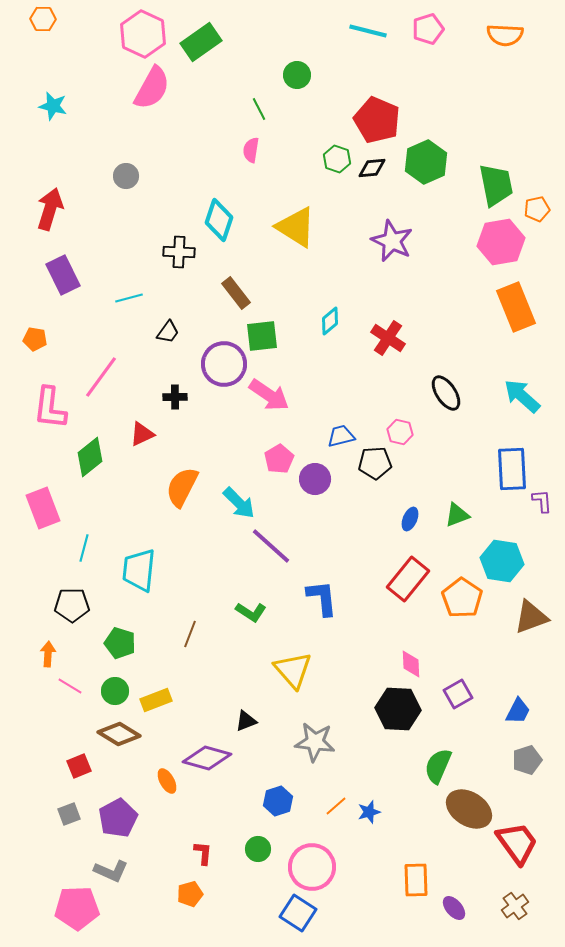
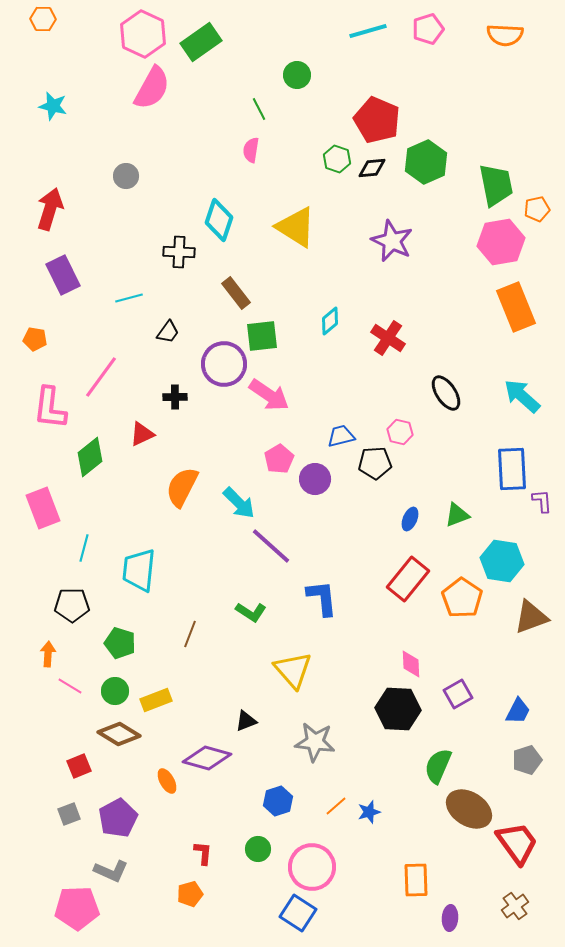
cyan line at (368, 31): rotated 30 degrees counterclockwise
purple ellipse at (454, 908): moved 4 px left, 10 px down; rotated 45 degrees clockwise
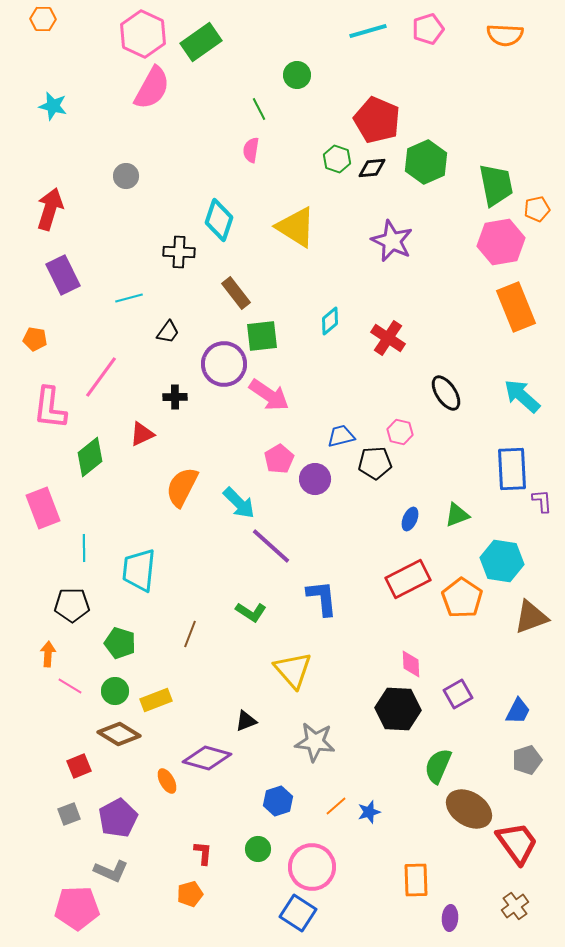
cyan line at (84, 548): rotated 16 degrees counterclockwise
red rectangle at (408, 579): rotated 24 degrees clockwise
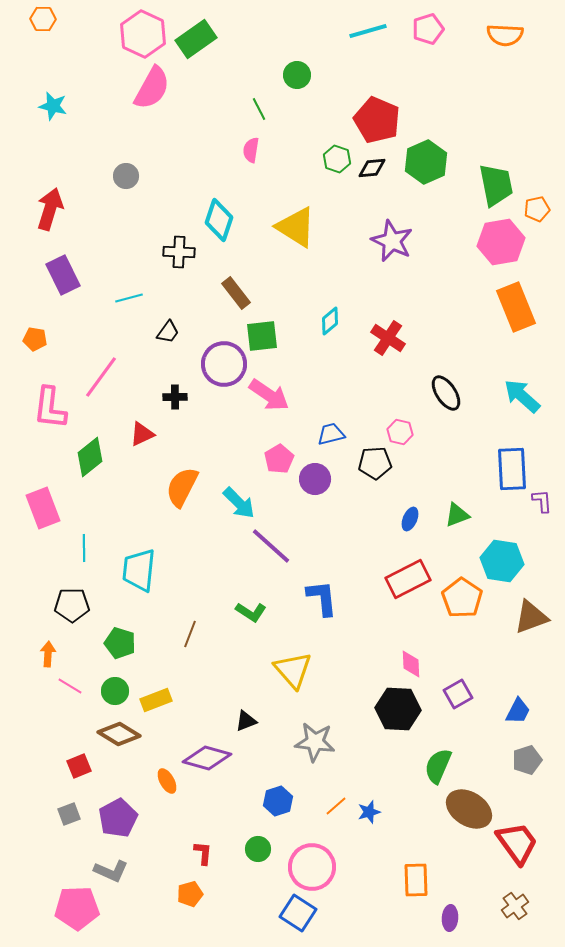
green rectangle at (201, 42): moved 5 px left, 3 px up
blue trapezoid at (341, 436): moved 10 px left, 2 px up
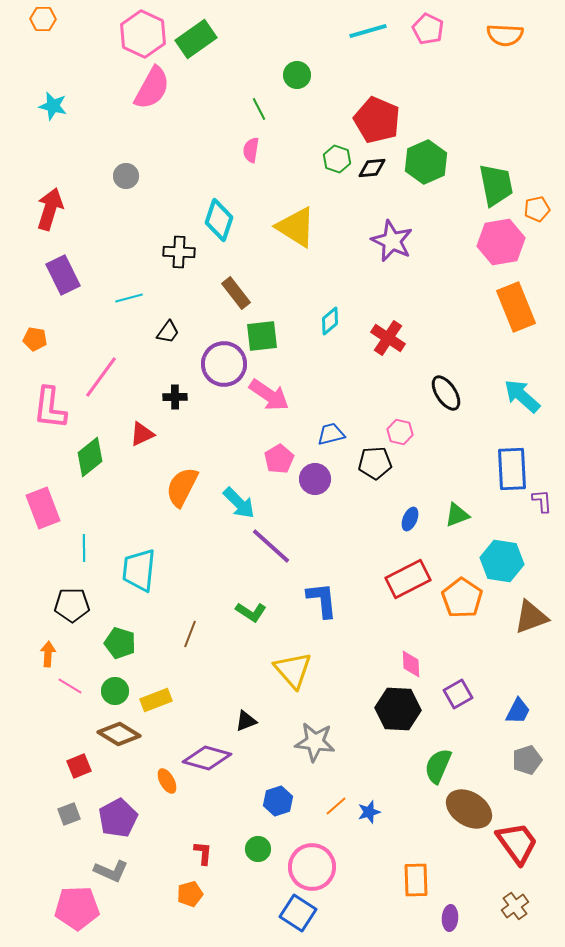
pink pentagon at (428, 29): rotated 28 degrees counterclockwise
blue L-shape at (322, 598): moved 2 px down
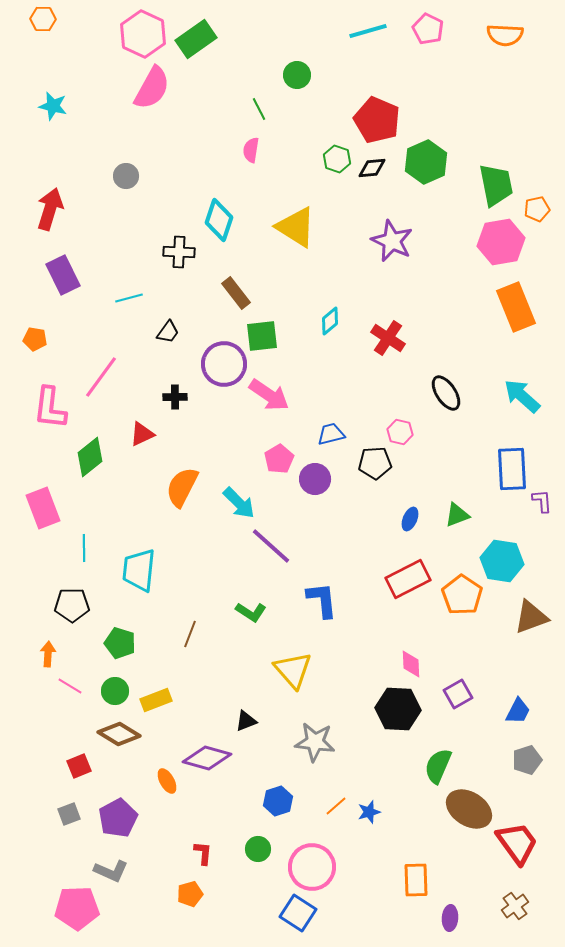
orange pentagon at (462, 598): moved 3 px up
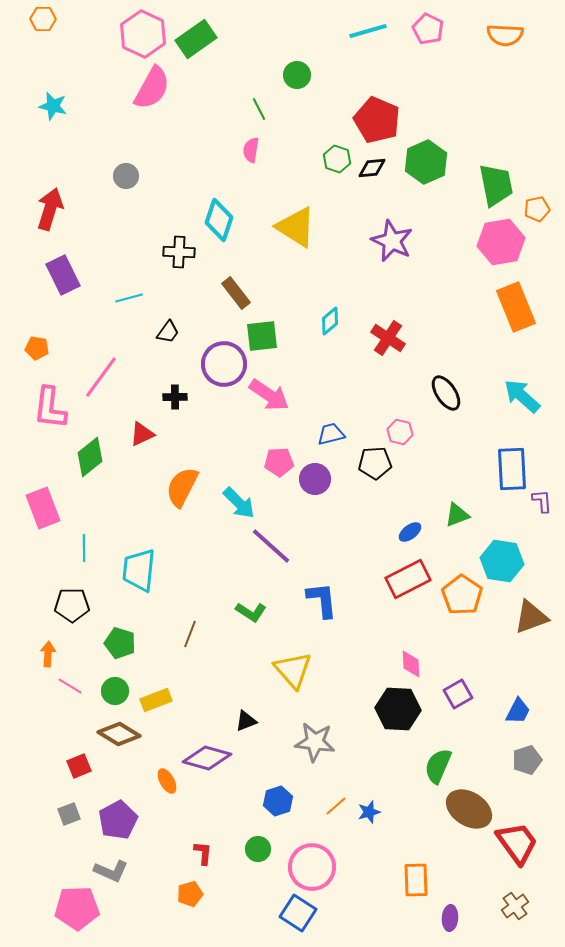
orange pentagon at (35, 339): moved 2 px right, 9 px down
pink pentagon at (279, 459): moved 3 px down; rotated 28 degrees clockwise
blue ellipse at (410, 519): moved 13 px down; rotated 30 degrees clockwise
purple pentagon at (118, 818): moved 2 px down
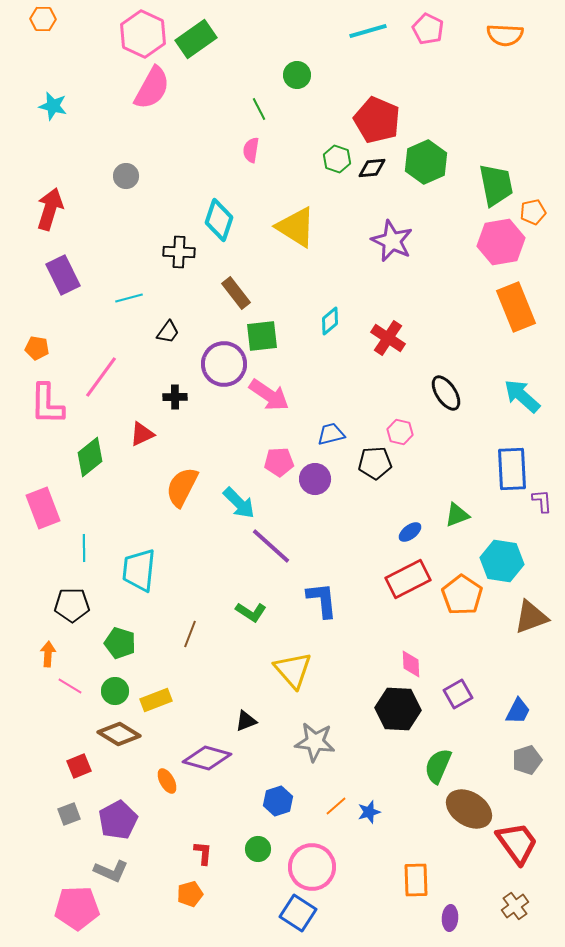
orange pentagon at (537, 209): moved 4 px left, 3 px down
pink L-shape at (50, 408): moved 3 px left, 4 px up; rotated 6 degrees counterclockwise
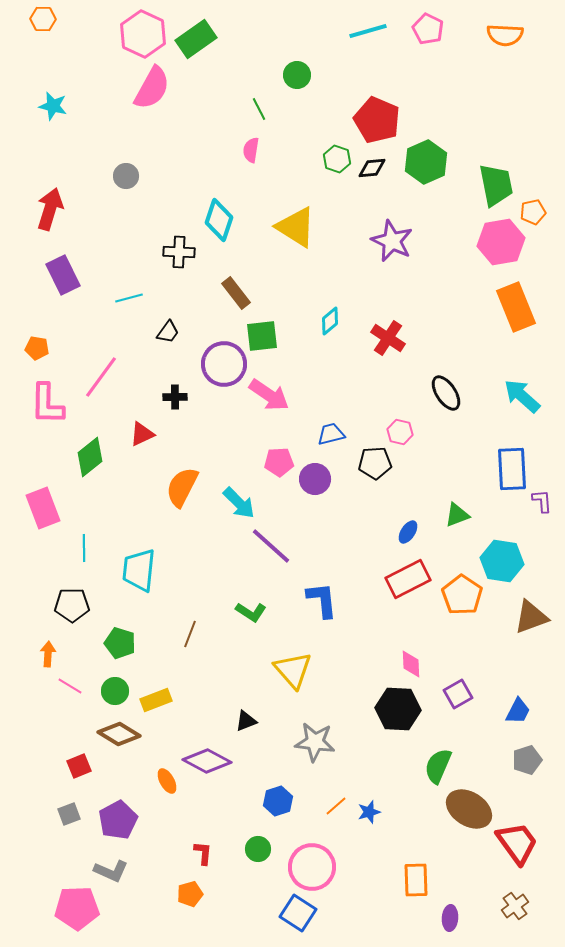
blue ellipse at (410, 532): moved 2 px left; rotated 20 degrees counterclockwise
purple diamond at (207, 758): moved 3 px down; rotated 12 degrees clockwise
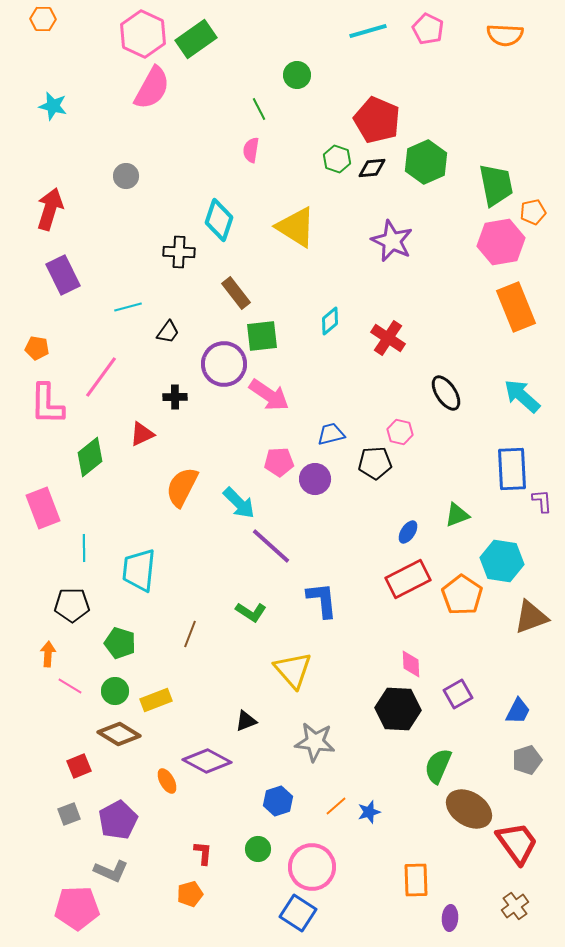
cyan line at (129, 298): moved 1 px left, 9 px down
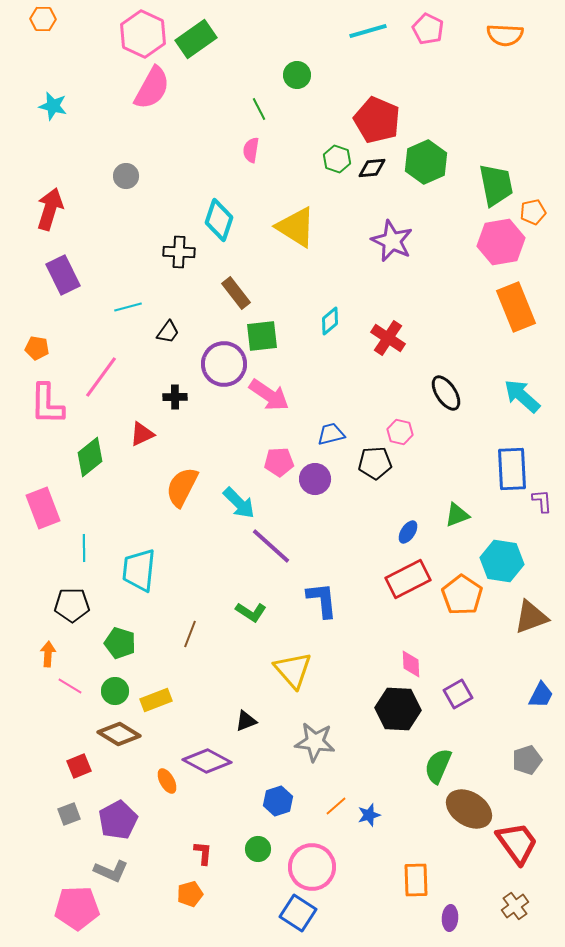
blue trapezoid at (518, 711): moved 23 px right, 16 px up
blue star at (369, 812): moved 3 px down
